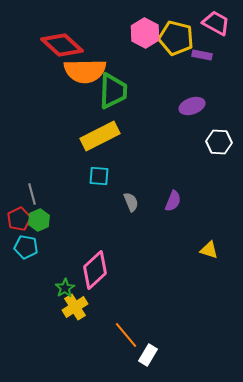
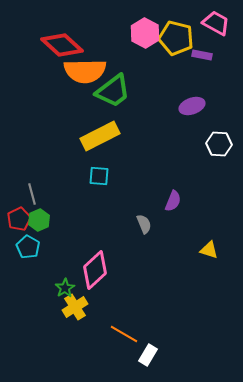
green trapezoid: rotated 51 degrees clockwise
white hexagon: moved 2 px down
gray semicircle: moved 13 px right, 22 px down
cyan pentagon: moved 2 px right; rotated 20 degrees clockwise
orange line: moved 2 px left, 1 px up; rotated 20 degrees counterclockwise
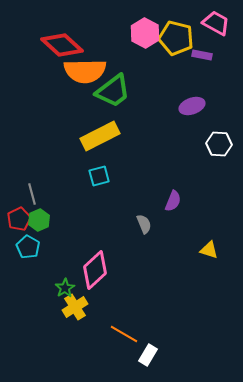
cyan square: rotated 20 degrees counterclockwise
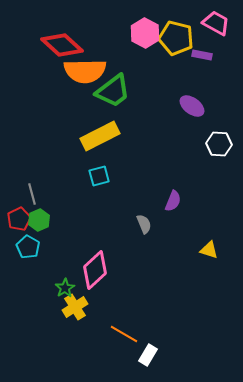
purple ellipse: rotated 55 degrees clockwise
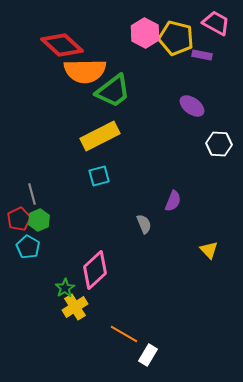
yellow triangle: rotated 30 degrees clockwise
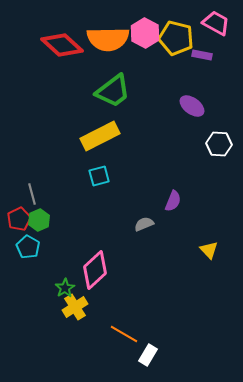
orange semicircle: moved 23 px right, 32 px up
gray semicircle: rotated 90 degrees counterclockwise
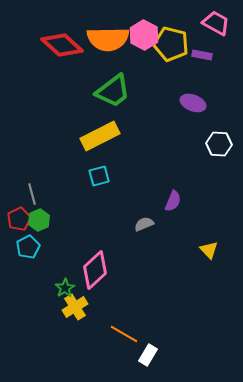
pink hexagon: moved 1 px left, 2 px down
yellow pentagon: moved 5 px left, 6 px down
purple ellipse: moved 1 px right, 3 px up; rotated 15 degrees counterclockwise
cyan pentagon: rotated 15 degrees clockwise
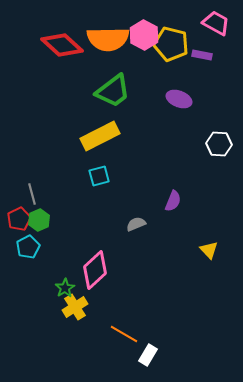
purple ellipse: moved 14 px left, 4 px up
gray semicircle: moved 8 px left
